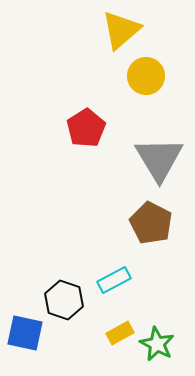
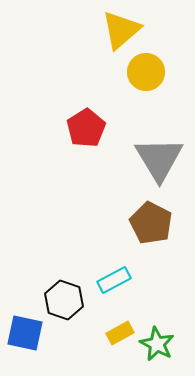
yellow circle: moved 4 px up
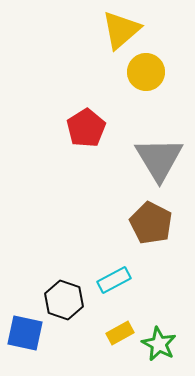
green star: moved 2 px right
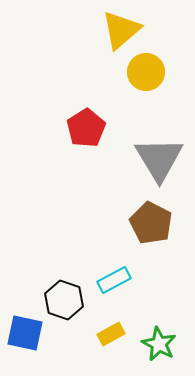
yellow rectangle: moved 9 px left, 1 px down
